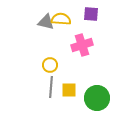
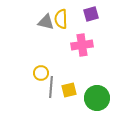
purple square: rotated 21 degrees counterclockwise
yellow semicircle: rotated 96 degrees counterclockwise
pink cross: rotated 10 degrees clockwise
yellow circle: moved 9 px left, 8 px down
yellow square: rotated 14 degrees counterclockwise
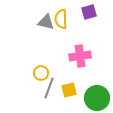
purple square: moved 2 px left, 2 px up
pink cross: moved 2 px left, 11 px down
gray line: moved 2 px left, 1 px down; rotated 15 degrees clockwise
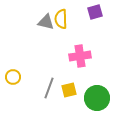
purple square: moved 6 px right
yellow circle: moved 28 px left, 4 px down
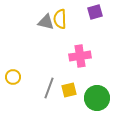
yellow semicircle: moved 1 px left
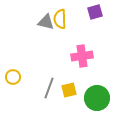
pink cross: moved 2 px right
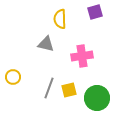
gray triangle: moved 22 px down
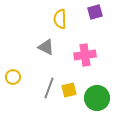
gray triangle: moved 3 px down; rotated 12 degrees clockwise
pink cross: moved 3 px right, 1 px up
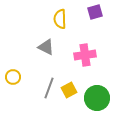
yellow square: rotated 14 degrees counterclockwise
